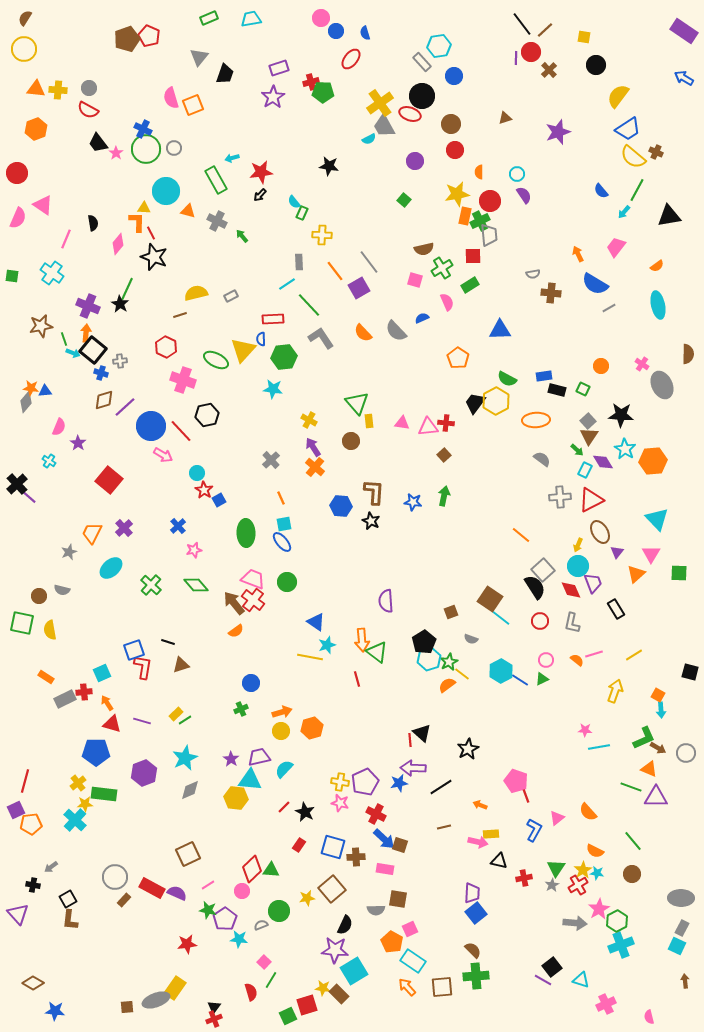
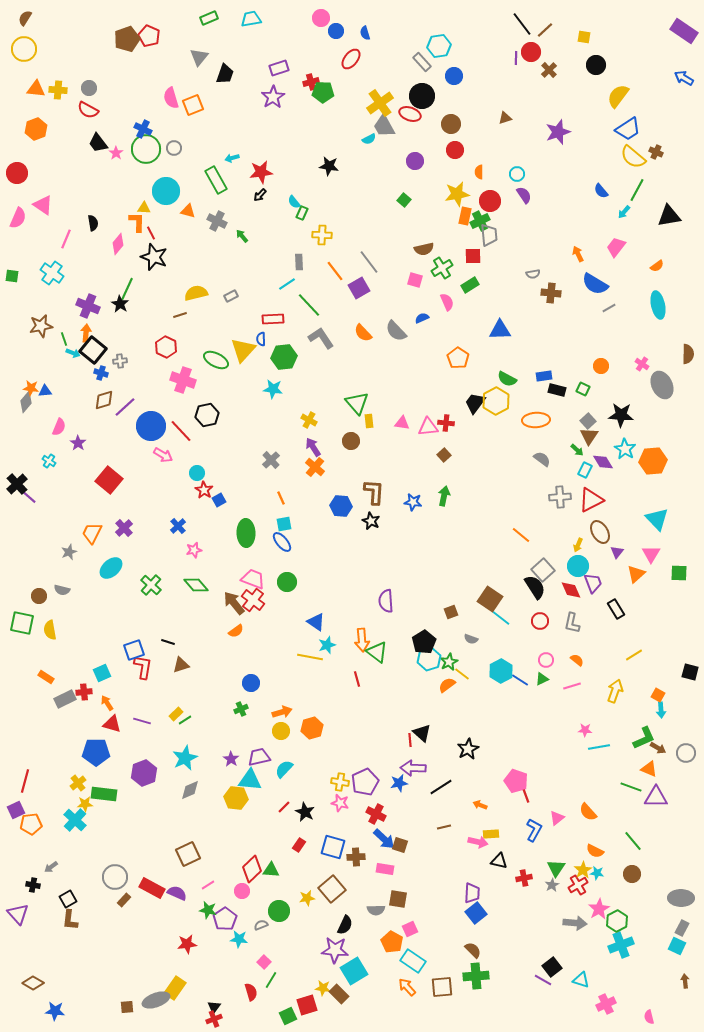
pink line at (594, 654): moved 22 px left, 32 px down
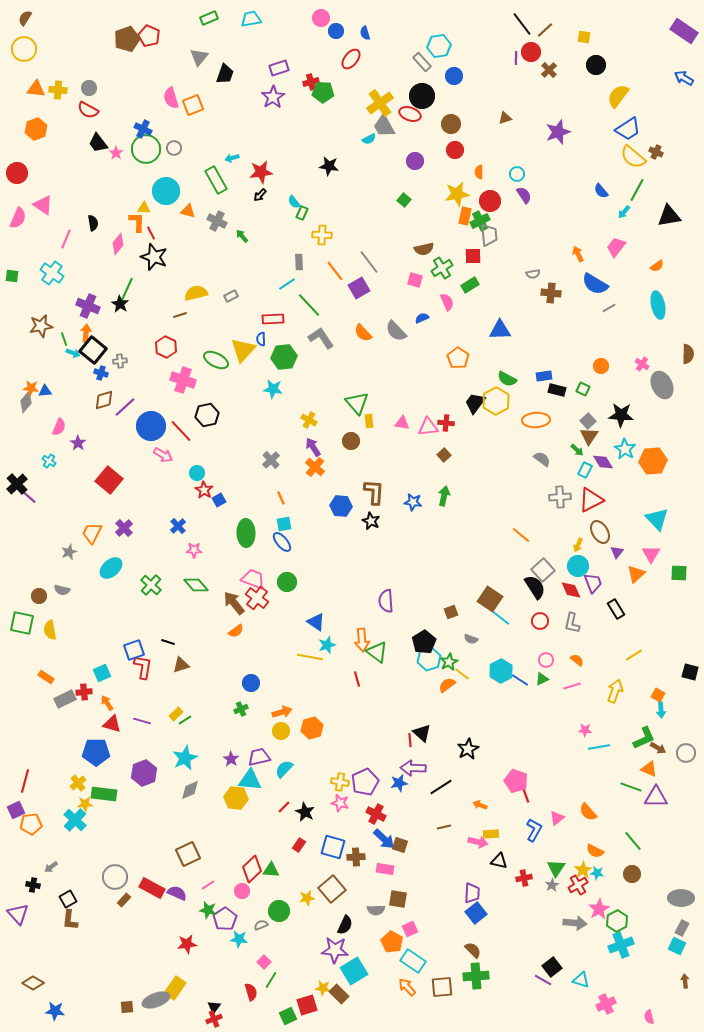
pink star at (194, 550): rotated 14 degrees clockwise
red cross at (253, 600): moved 4 px right, 2 px up
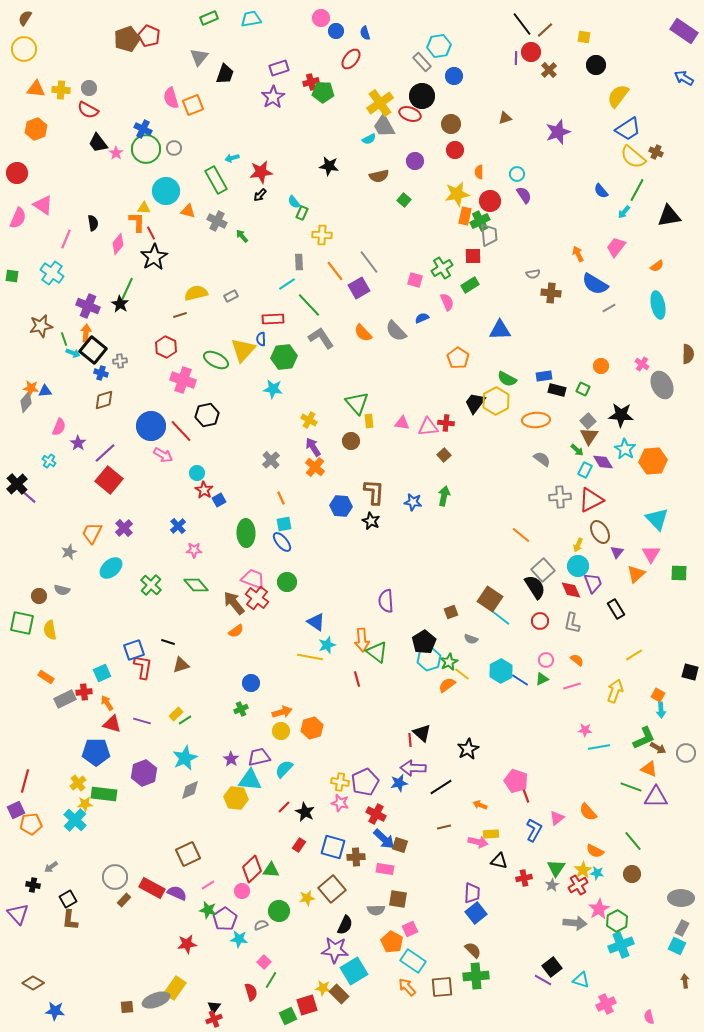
yellow cross at (58, 90): moved 3 px right
brown semicircle at (424, 249): moved 45 px left, 73 px up
black star at (154, 257): rotated 20 degrees clockwise
purple line at (125, 407): moved 20 px left, 46 px down
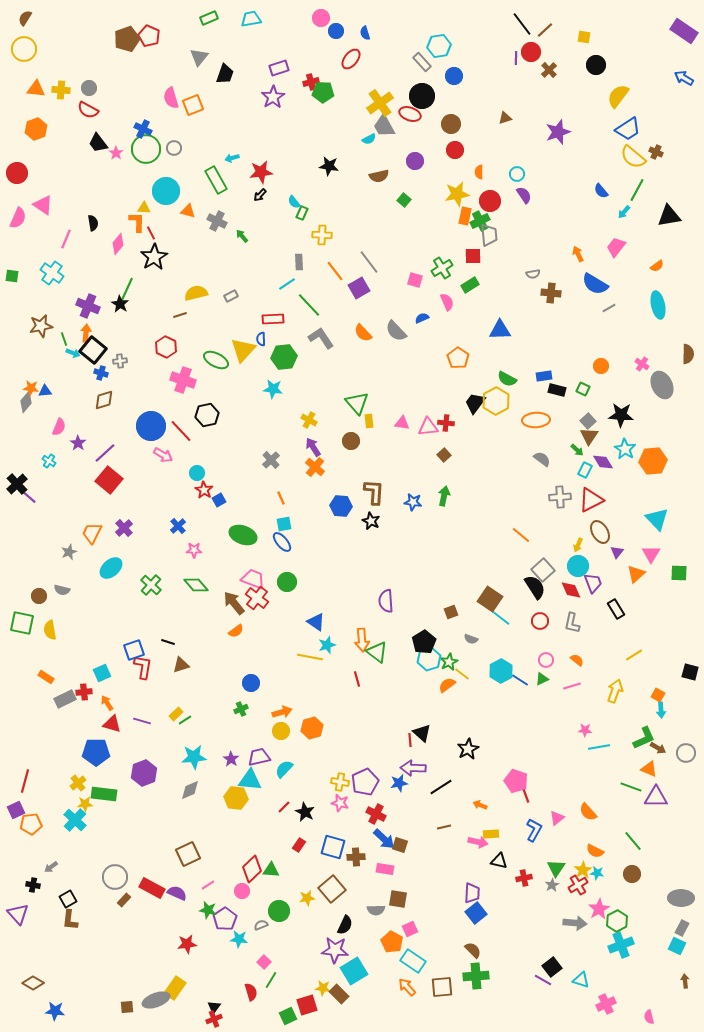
green ellipse at (246, 533): moved 3 px left, 2 px down; rotated 68 degrees counterclockwise
cyan star at (185, 758): moved 9 px right, 1 px up; rotated 20 degrees clockwise
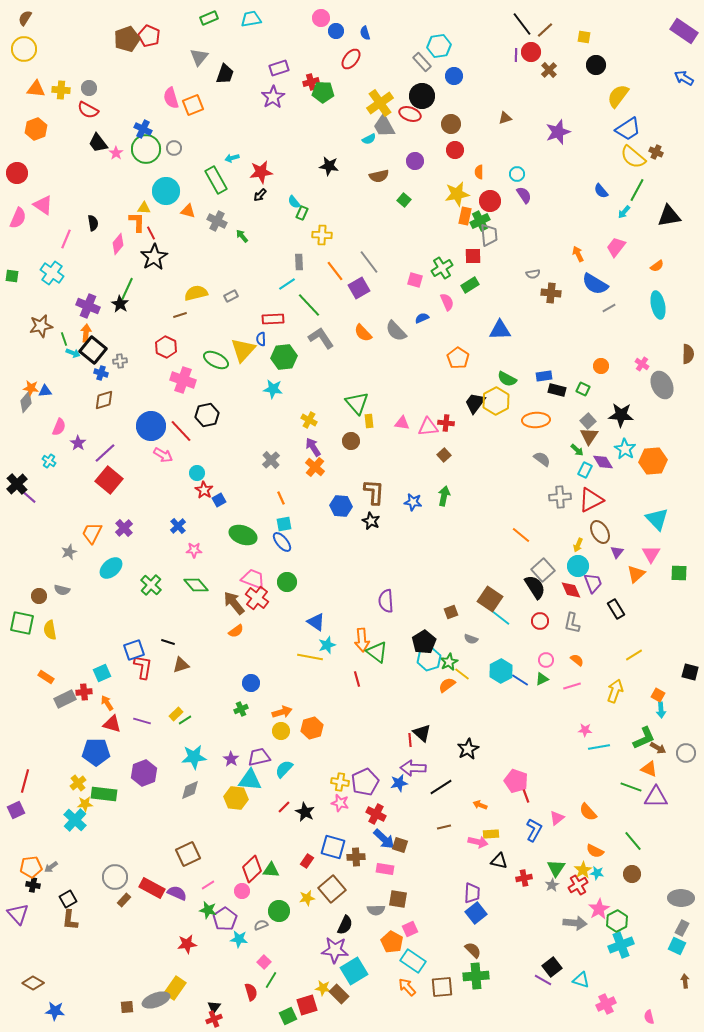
purple line at (516, 58): moved 3 px up
orange pentagon at (31, 824): moved 43 px down
red rectangle at (299, 845): moved 8 px right, 16 px down
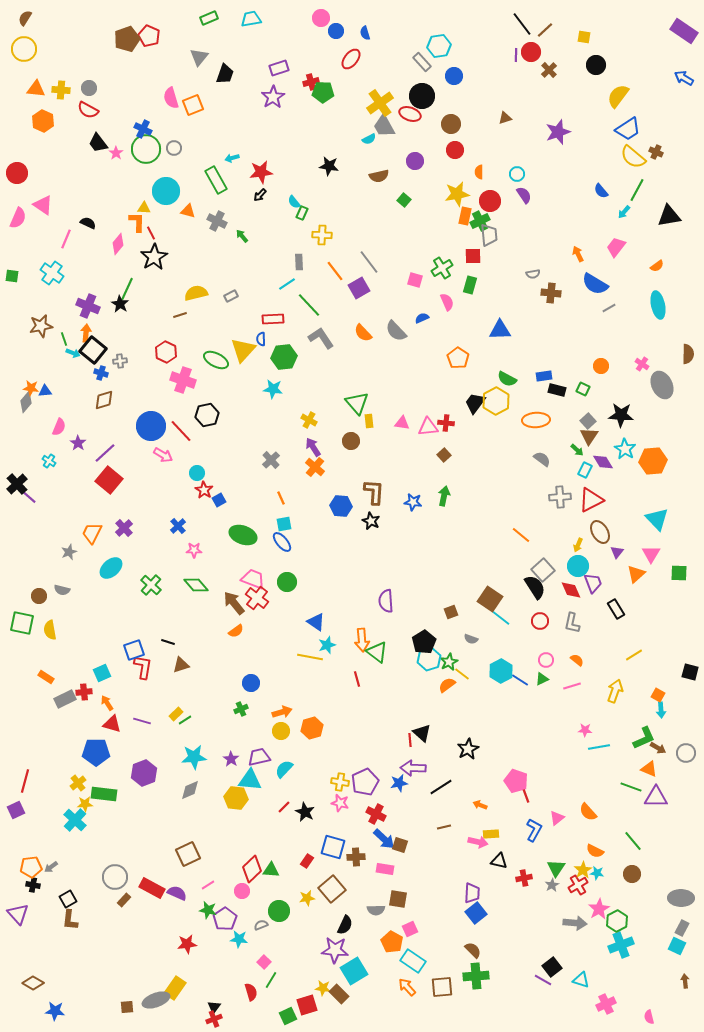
orange hexagon at (36, 129): moved 7 px right, 8 px up; rotated 15 degrees counterclockwise
black semicircle at (93, 223): moved 5 px left; rotated 56 degrees counterclockwise
green rectangle at (470, 285): rotated 42 degrees counterclockwise
red hexagon at (166, 347): moved 5 px down
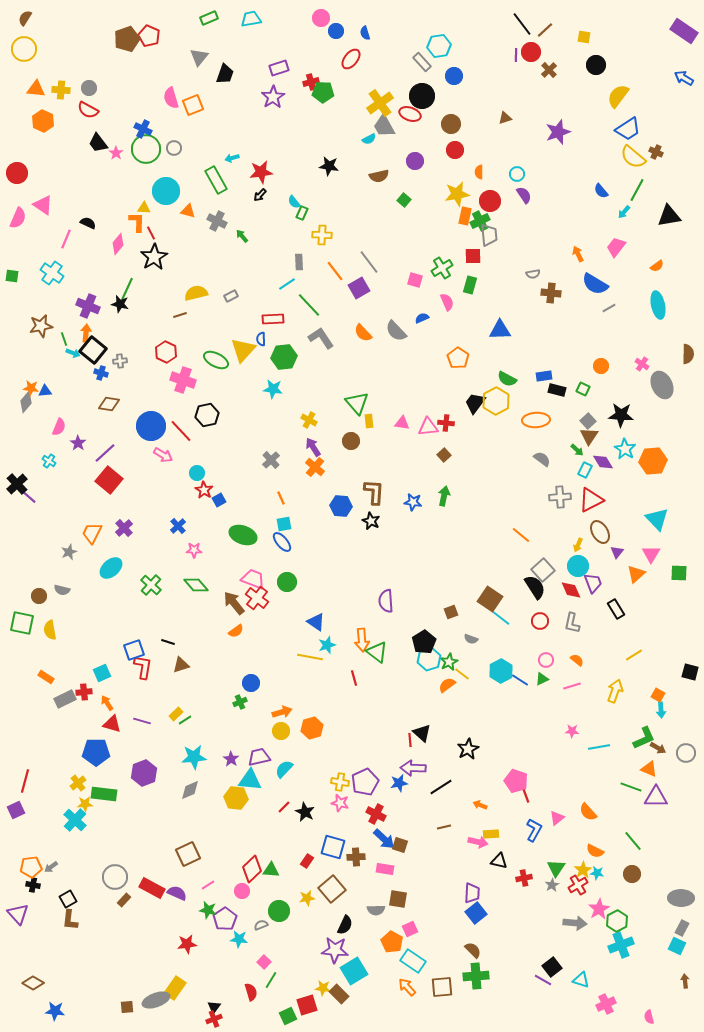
black star at (120, 304): rotated 18 degrees counterclockwise
brown diamond at (104, 400): moved 5 px right, 4 px down; rotated 25 degrees clockwise
red line at (357, 679): moved 3 px left, 1 px up
green cross at (241, 709): moved 1 px left, 7 px up
pink star at (585, 730): moved 13 px left, 1 px down
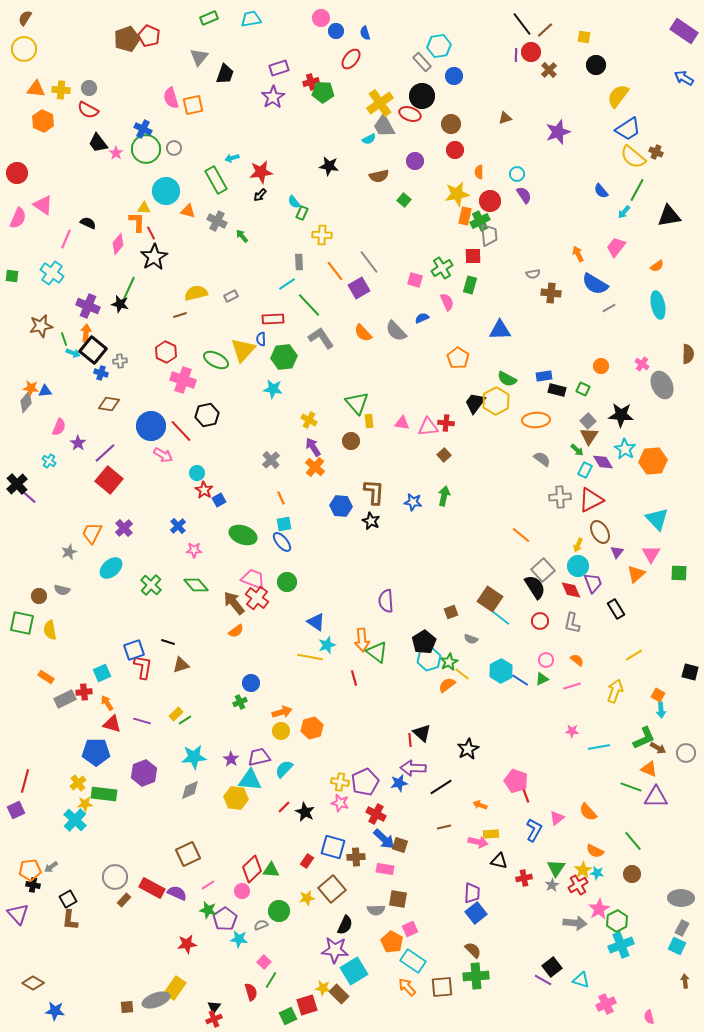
orange square at (193, 105): rotated 10 degrees clockwise
green line at (127, 289): moved 2 px right, 1 px up
orange pentagon at (31, 867): moved 1 px left, 3 px down
